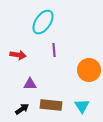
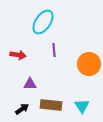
orange circle: moved 6 px up
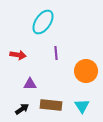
purple line: moved 2 px right, 3 px down
orange circle: moved 3 px left, 7 px down
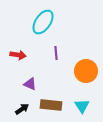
purple triangle: rotated 24 degrees clockwise
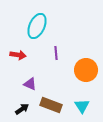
cyan ellipse: moved 6 px left, 4 px down; rotated 10 degrees counterclockwise
orange circle: moved 1 px up
brown rectangle: rotated 15 degrees clockwise
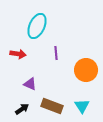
red arrow: moved 1 px up
brown rectangle: moved 1 px right, 1 px down
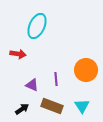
purple line: moved 26 px down
purple triangle: moved 2 px right, 1 px down
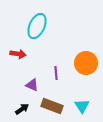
orange circle: moved 7 px up
purple line: moved 6 px up
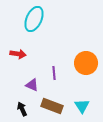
cyan ellipse: moved 3 px left, 7 px up
purple line: moved 2 px left
black arrow: rotated 80 degrees counterclockwise
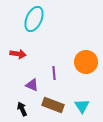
orange circle: moved 1 px up
brown rectangle: moved 1 px right, 1 px up
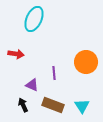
red arrow: moved 2 px left
black arrow: moved 1 px right, 4 px up
